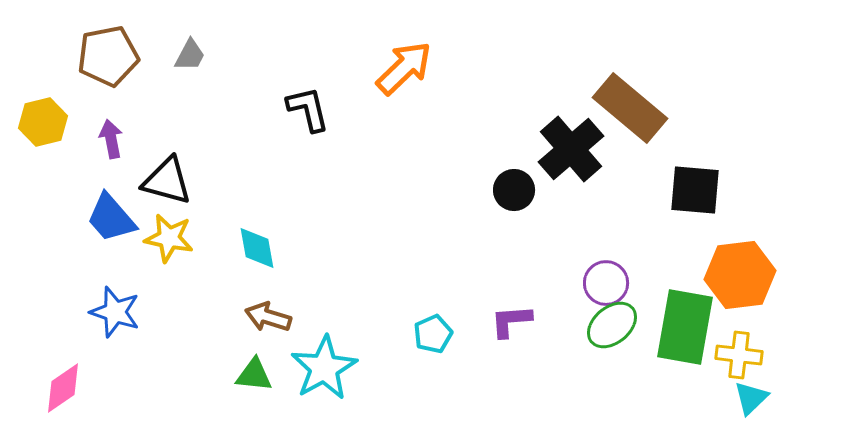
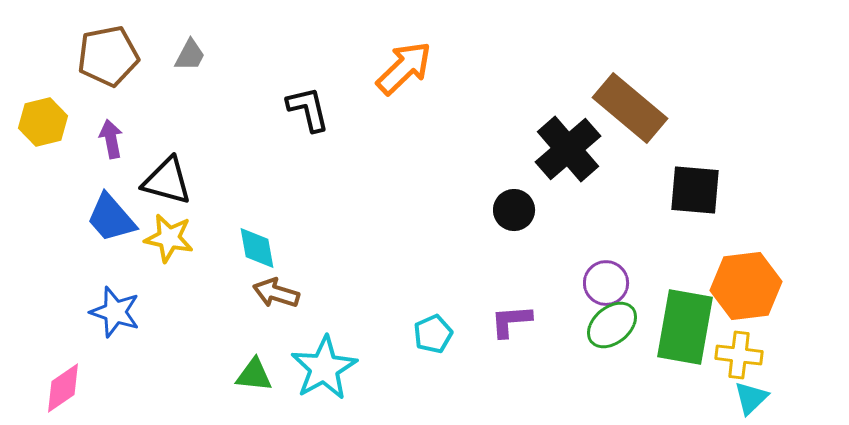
black cross: moved 3 px left
black circle: moved 20 px down
orange hexagon: moved 6 px right, 11 px down
brown arrow: moved 8 px right, 24 px up
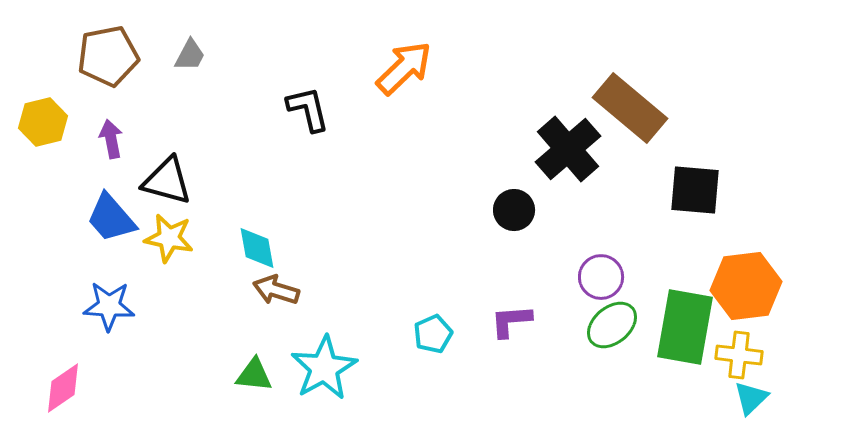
purple circle: moved 5 px left, 6 px up
brown arrow: moved 3 px up
blue star: moved 6 px left, 6 px up; rotated 15 degrees counterclockwise
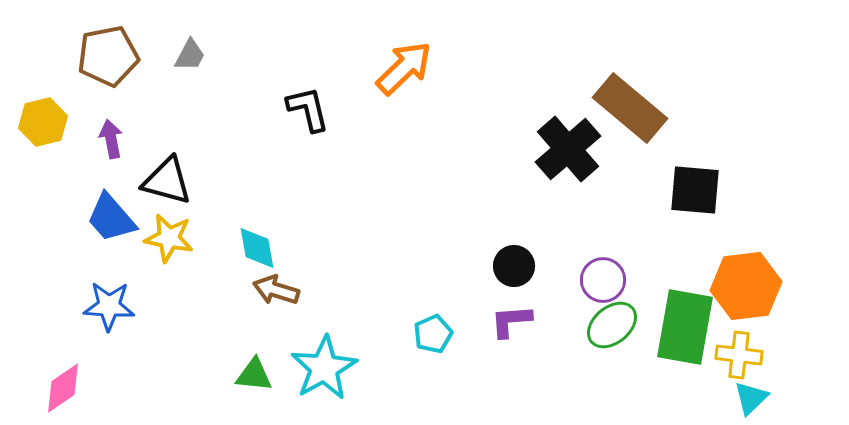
black circle: moved 56 px down
purple circle: moved 2 px right, 3 px down
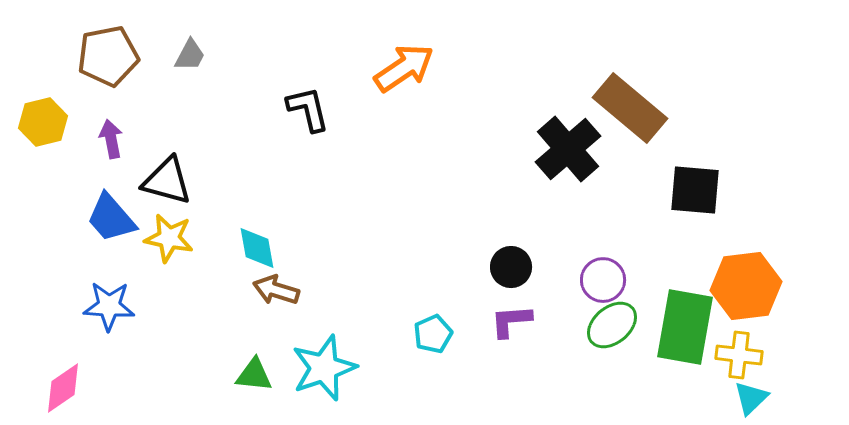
orange arrow: rotated 10 degrees clockwise
black circle: moved 3 px left, 1 px down
cyan star: rotated 10 degrees clockwise
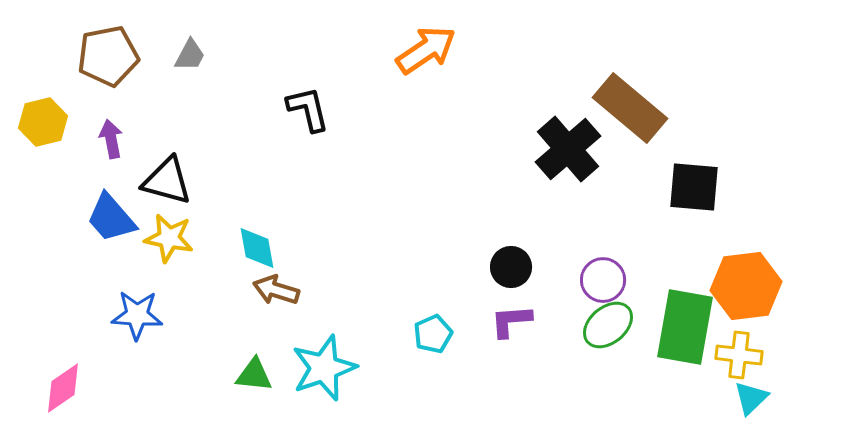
orange arrow: moved 22 px right, 18 px up
black square: moved 1 px left, 3 px up
blue star: moved 28 px right, 9 px down
green ellipse: moved 4 px left
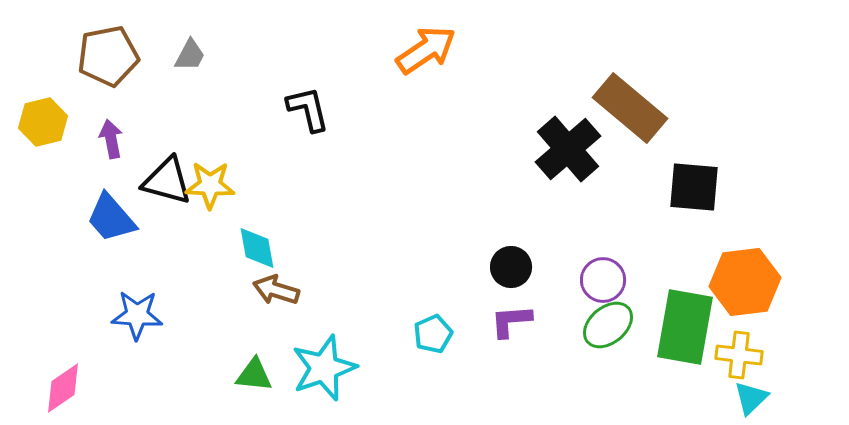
yellow star: moved 41 px right, 53 px up; rotated 9 degrees counterclockwise
orange hexagon: moved 1 px left, 4 px up
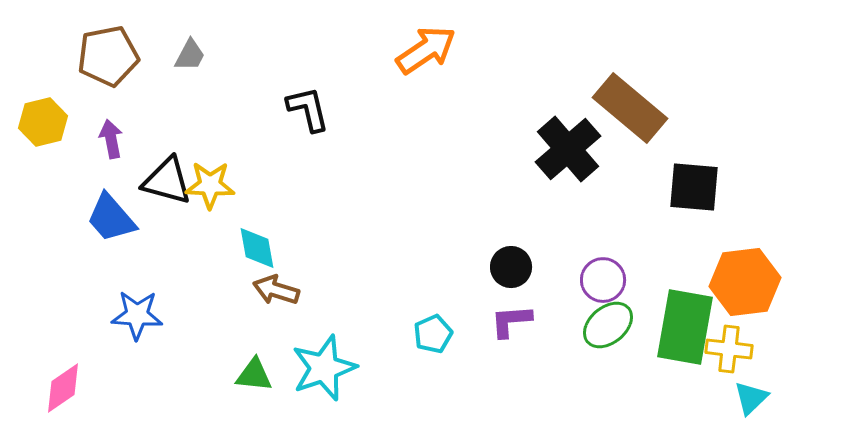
yellow cross: moved 10 px left, 6 px up
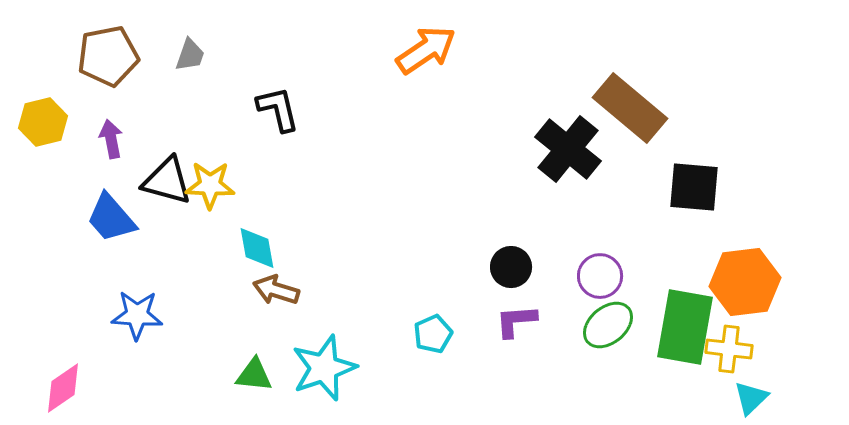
gray trapezoid: rotated 9 degrees counterclockwise
black L-shape: moved 30 px left
black cross: rotated 10 degrees counterclockwise
purple circle: moved 3 px left, 4 px up
purple L-shape: moved 5 px right
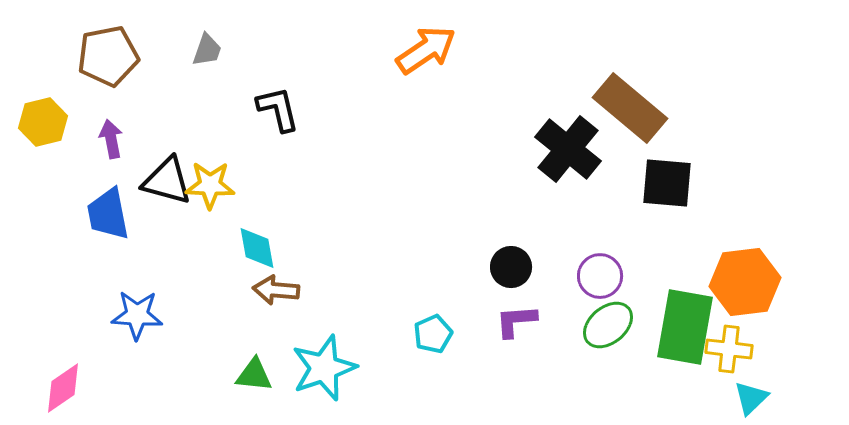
gray trapezoid: moved 17 px right, 5 px up
black square: moved 27 px left, 4 px up
blue trapezoid: moved 3 px left, 4 px up; rotated 30 degrees clockwise
brown arrow: rotated 12 degrees counterclockwise
